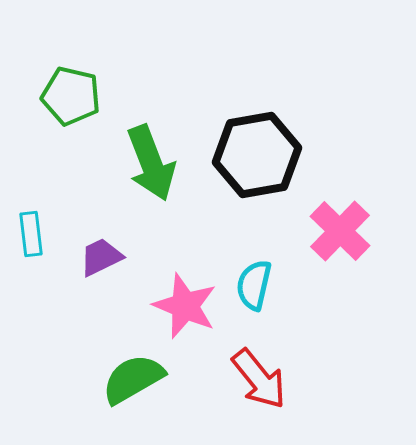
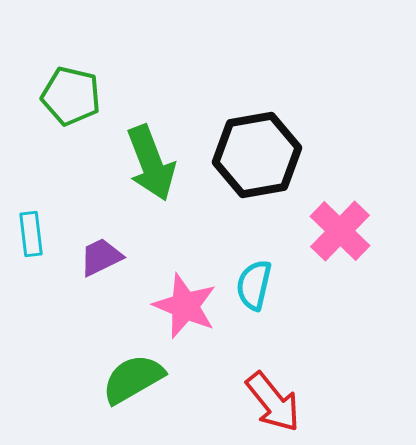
red arrow: moved 14 px right, 23 px down
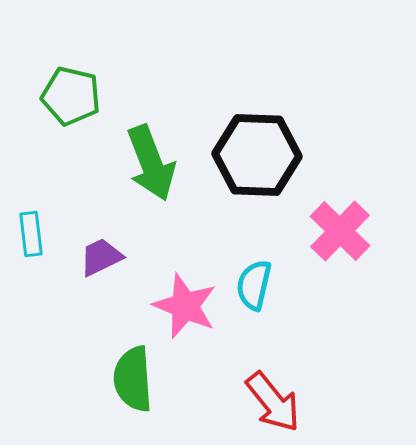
black hexagon: rotated 12 degrees clockwise
green semicircle: rotated 64 degrees counterclockwise
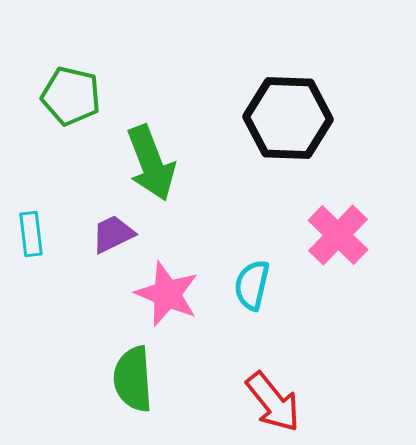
black hexagon: moved 31 px right, 37 px up
pink cross: moved 2 px left, 4 px down
purple trapezoid: moved 12 px right, 23 px up
cyan semicircle: moved 2 px left
pink star: moved 18 px left, 12 px up
